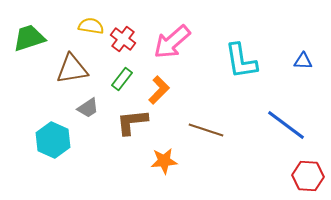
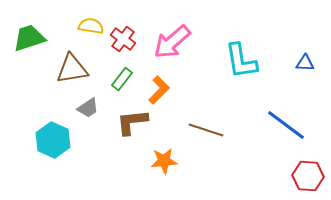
blue triangle: moved 2 px right, 2 px down
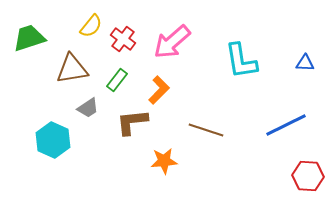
yellow semicircle: rotated 120 degrees clockwise
green rectangle: moved 5 px left, 1 px down
blue line: rotated 63 degrees counterclockwise
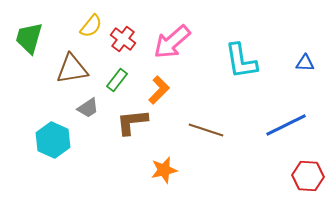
green trapezoid: rotated 56 degrees counterclockwise
orange star: moved 9 px down; rotated 8 degrees counterclockwise
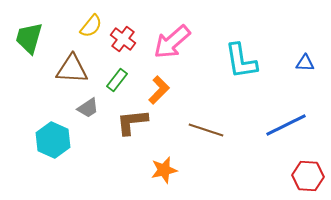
brown triangle: rotated 12 degrees clockwise
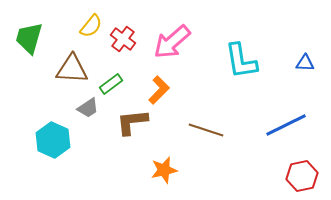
green rectangle: moved 6 px left, 4 px down; rotated 15 degrees clockwise
red hexagon: moved 6 px left; rotated 16 degrees counterclockwise
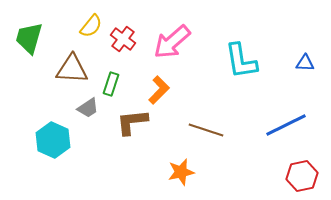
green rectangle: rotated 35 degrees counterclockwise
orange star: moved 17 px right, 2 px down
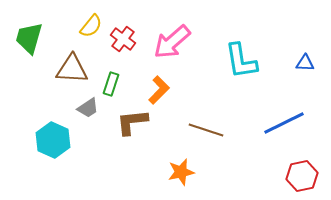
blue line: moved 2 px left, 2 px up
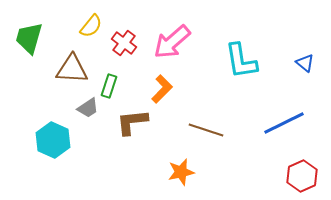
red cross: moved 1 px right, 4 px down
blue triangle: rotated 36 degrees clockwise
green rectangle: moved 2 px left, 2 px down
orange L-shape: moved 3 px right, 1 px up
red hexagon: rotated 12 degrees counterclockwise
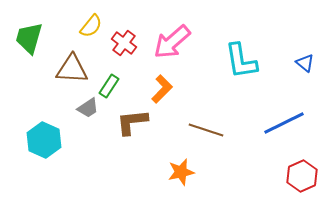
green rectangle: rotated 15 degrees clockwise
cyan hexagon: moved 9 px left
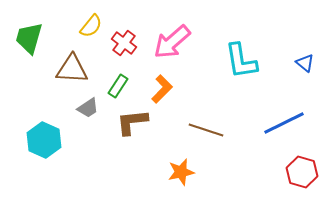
green rectangle: moved 9 px right
red hexagon: moved 4 px up; rotated 20 degrees counterclockwise
